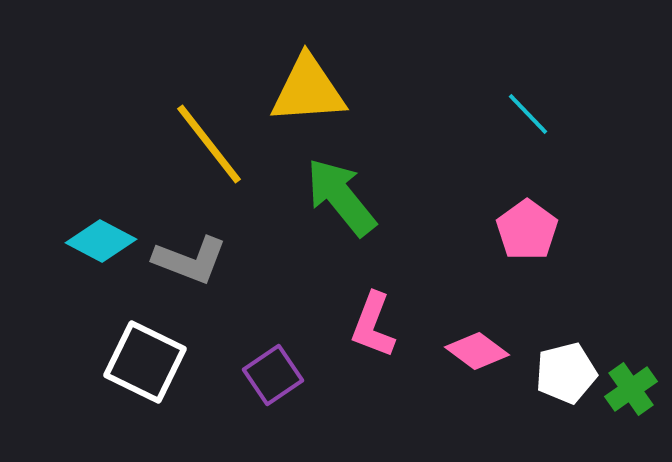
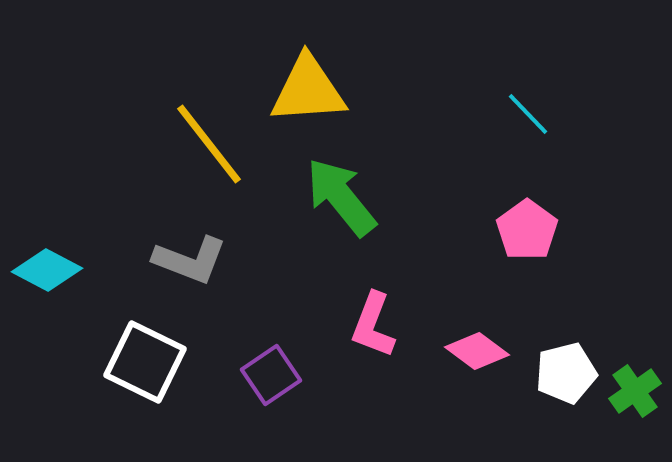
cyan diamond: moved 54 px left, 29 px down
purple square: moved 2 px left
green cross: moved 4 px right, 2 px down
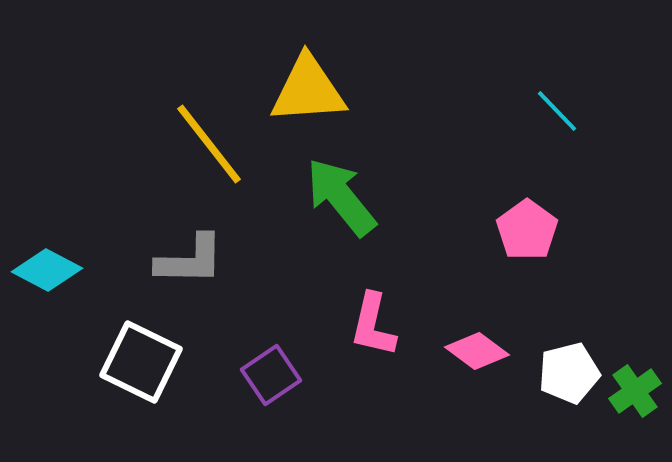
cyan line: moved 29 px right, 3 px up
gray L-shape: rotated 20 degrees counterclockwise
pink L-shape: rotated 8 degrees counterclockwise
white square: moved 4 px left
white pentagon: moved 3 px right
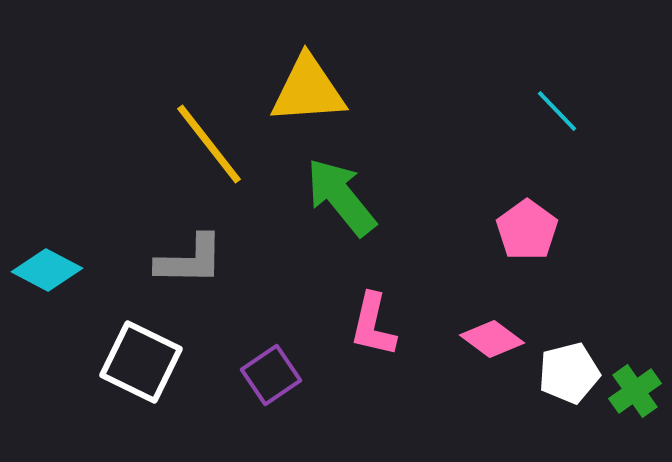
pink diamond: moved 15 px right, 12 px up
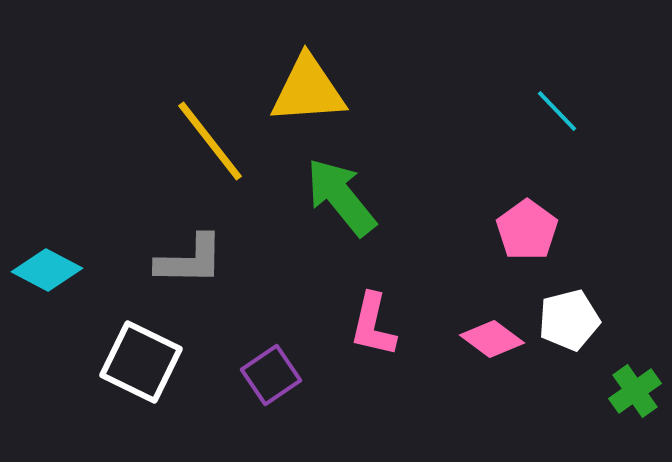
yellow line: moved 1 px right, 3 px up
white pentagon: moved 53 px up
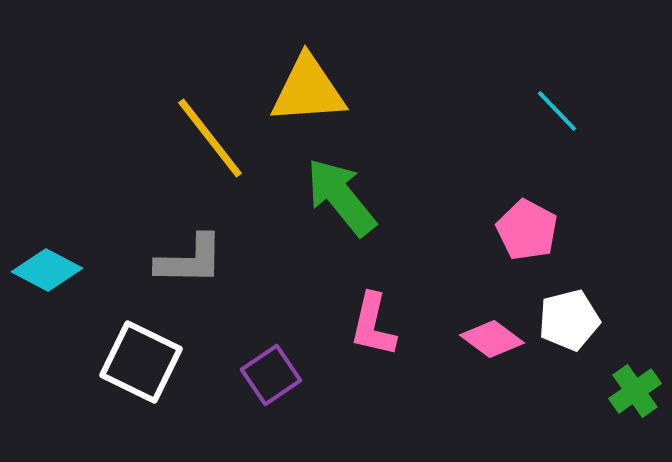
yellow line: moved 3 px up
pink pentagon: rotated 8 degrees counterclockwise
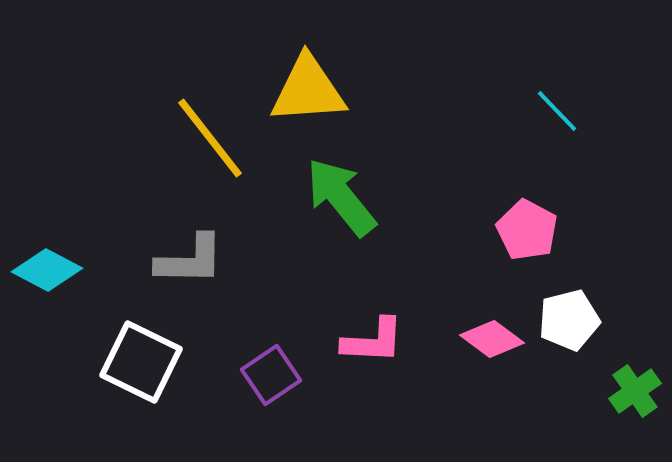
pink L-shape: moved 16 px down; rotated 100 degrees counterclockwise
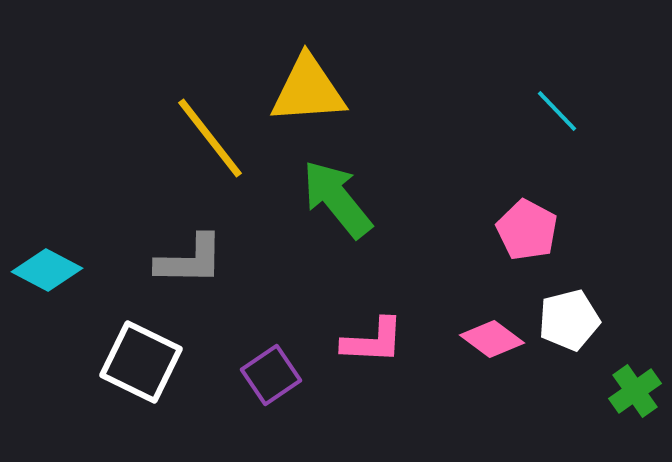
green arrow: moved 4 px left, 2 px down
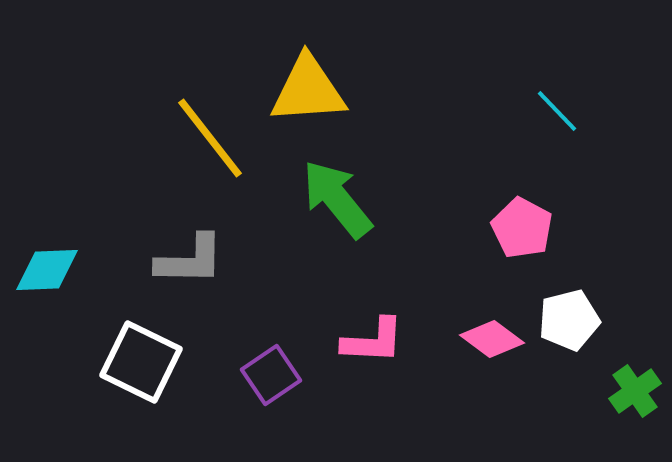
pink pentagon: moved 5 px left, 2 px up
cyan diamond: rotated 30 degrees counterclockwise
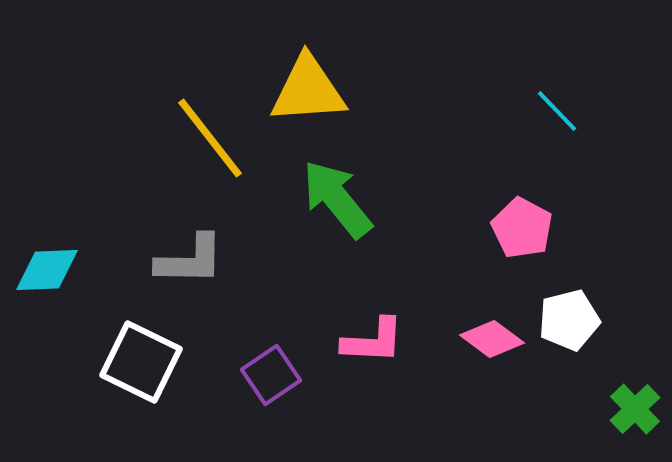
green cross: moved 18 px down; rotated 9 degrees counterclockwise
